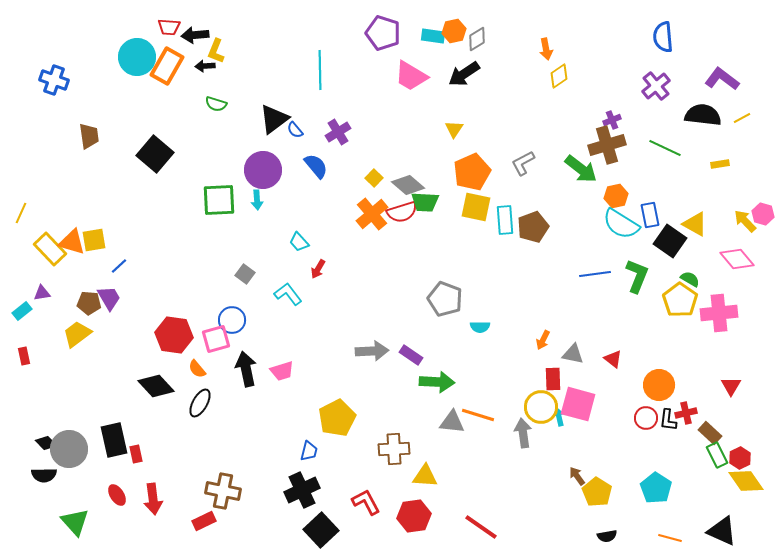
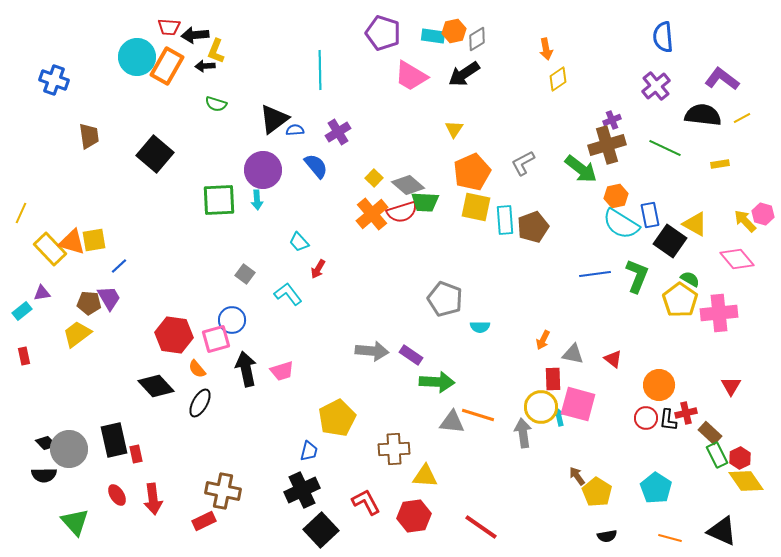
yellow diamond at (559, 76): moved 1 px left, 3 px down
blue semicircle at (295, 130): rotated 126 degrees clockwise
gray arrow at (372, 351): rotated 8 degrees clockwise
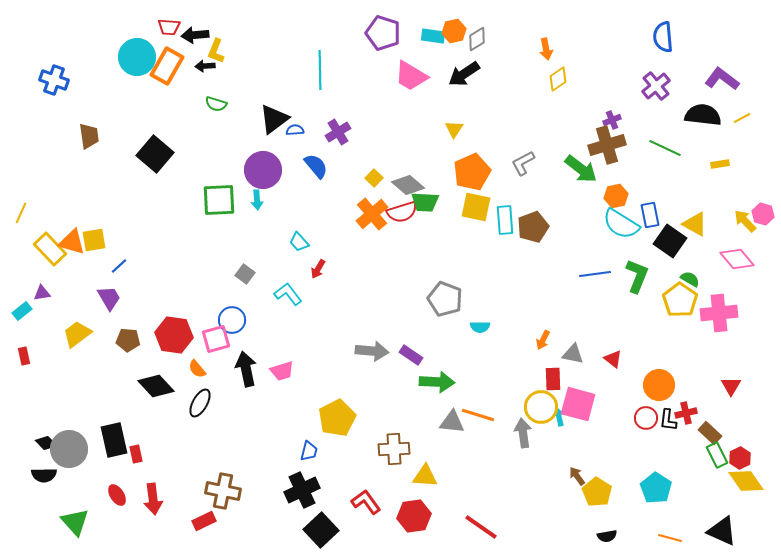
brown pentagon at (89, 303): moved 39 px right, 37 px down
red L-shape at (366, 502): rotated 8 degrees counterclockwise
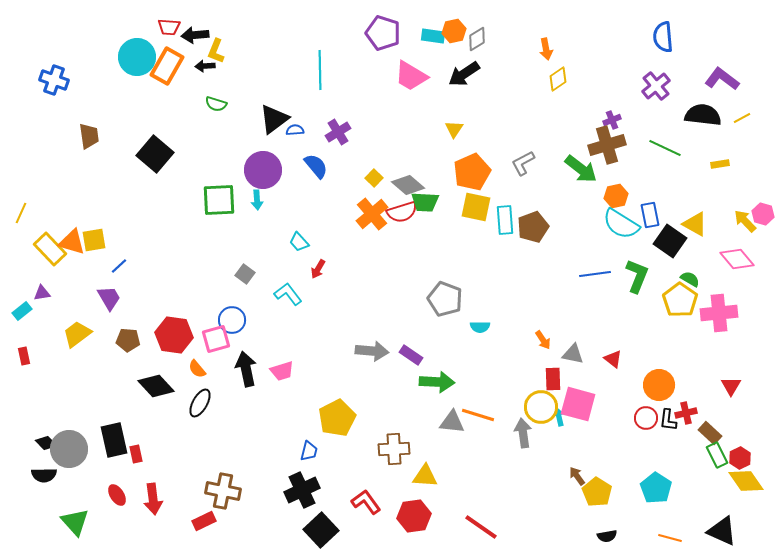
orange arrow at (543, 340): rotated 60 degrees counterclockwise
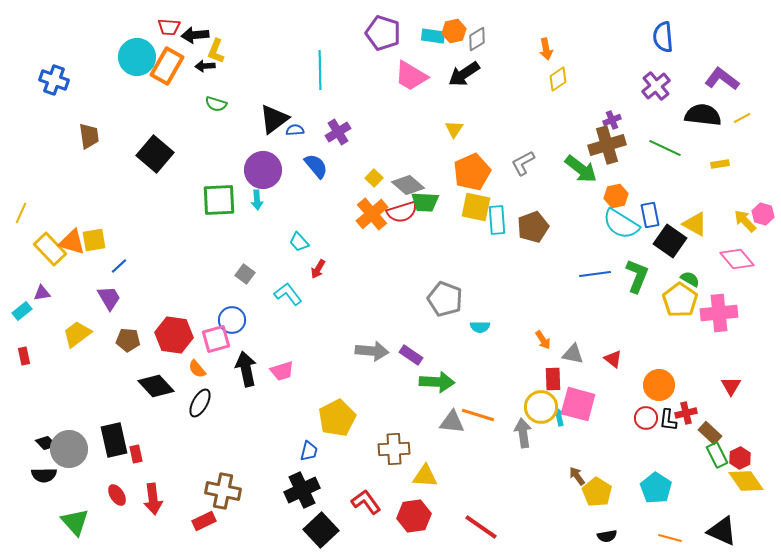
cyan rectangle at (505, 220): moved 8 px left
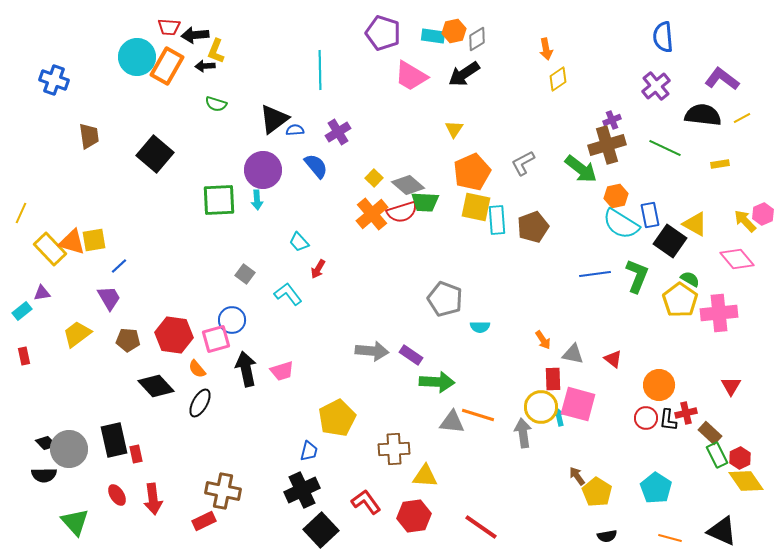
pink hexagon at (763, 214): rotated 20 degrees clockwise
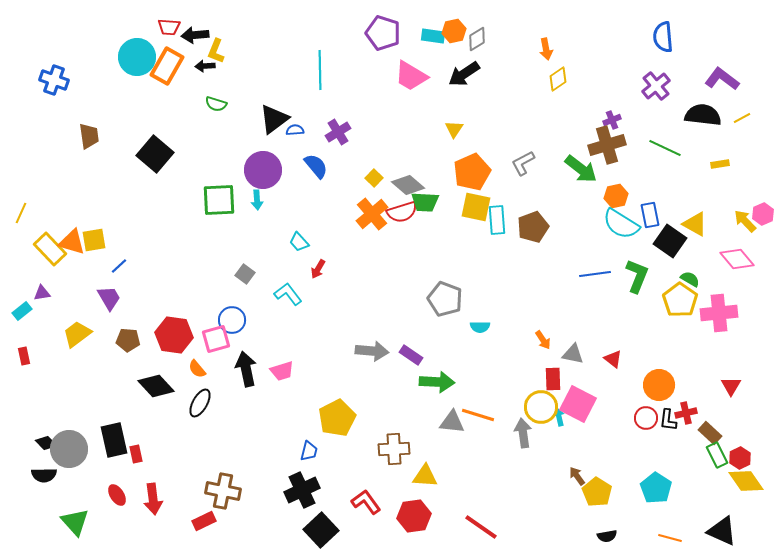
pink square at (578, 404): rotated 12 degrees clockwise
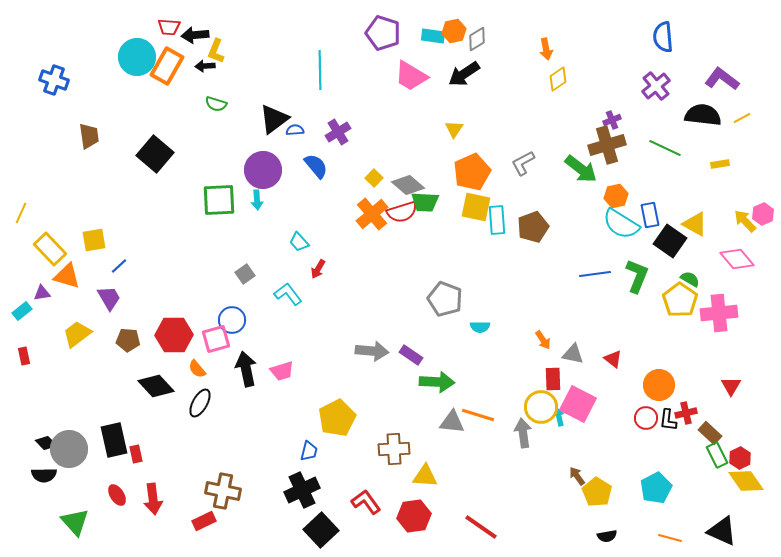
orange triangle at (72, 242): moved 5 px left, 34 px down
gray square at (245, 274): rotated 18 degrees clockwise
red hexagon at (174, 335): rotated 9 degrees counterclockwise
cyan pentagon at (656, 488): rotated 12 degrees clockwise
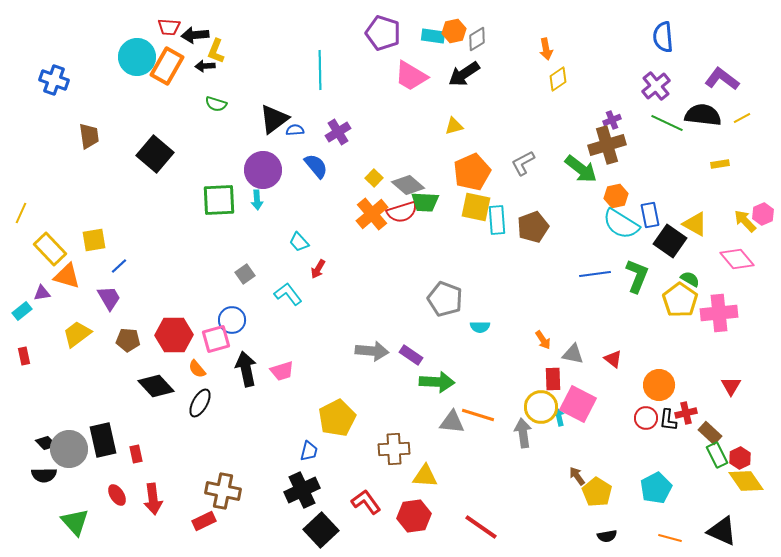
yellow triangle at (454, 129): moved 3 px up; rotated 42 degrees clockwise
green line at (665, 148): moved 2 px right, 25 px up
black rectangle at (114, 440): moved 11 px left
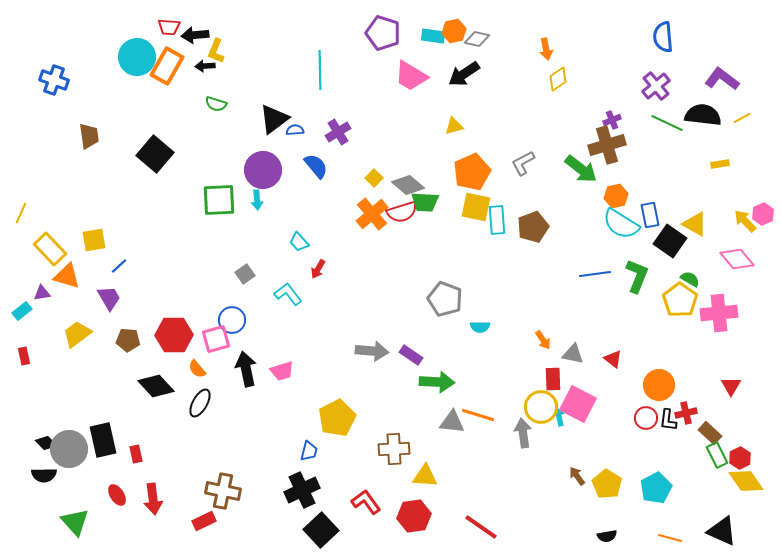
gray diamond at (477, 39): rotated 45 degrees clockwise
yellow pentagon at (597, 492): moved 10 px right, 8 px up
